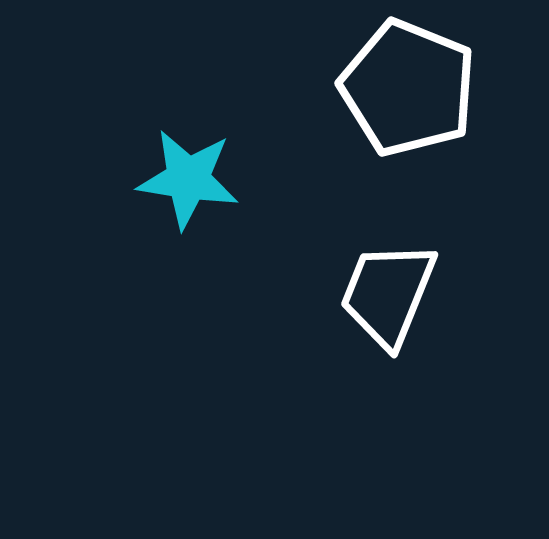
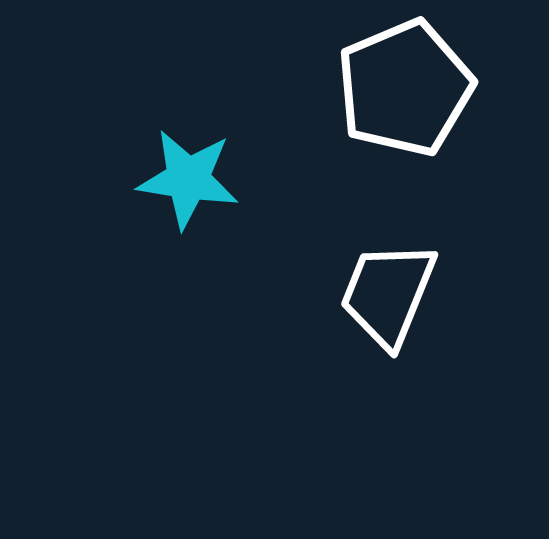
white pentagon: moved 3 px left; rotated 27 degrees clockwise
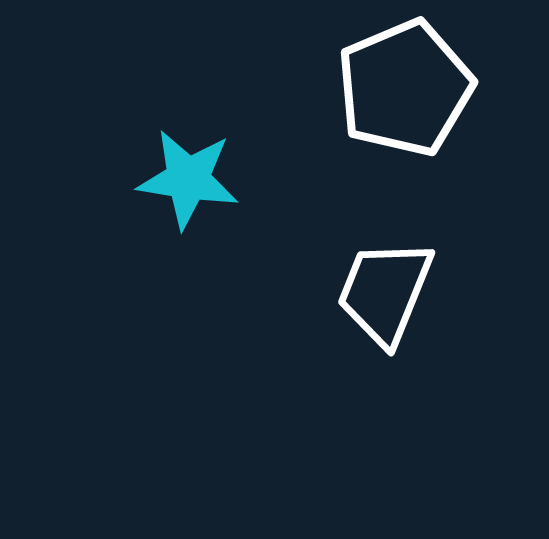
white trapezoid: moved 3 px left, 2 px up
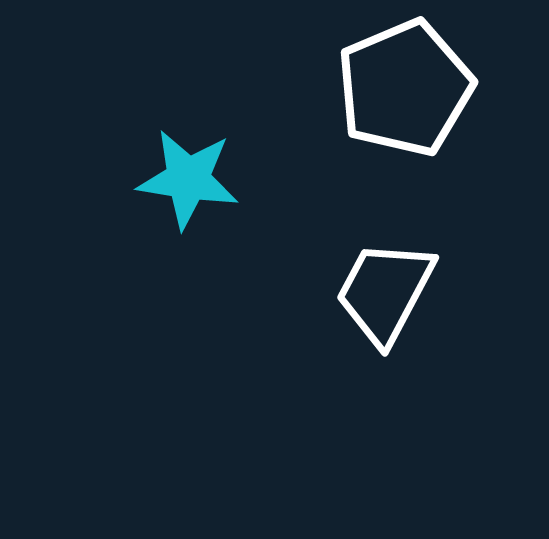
white trapezoid: rotated 6 degrees clockwise
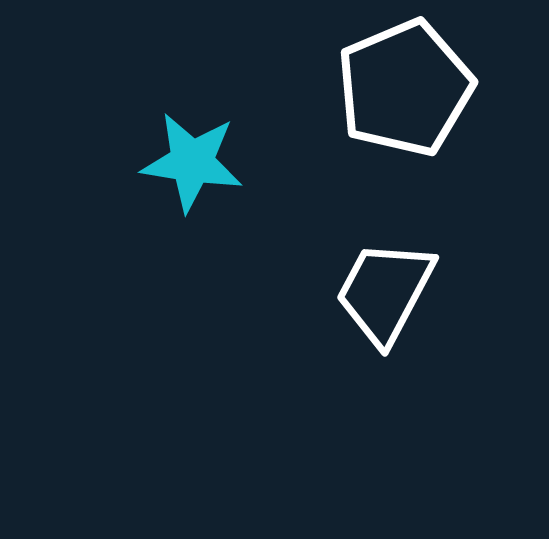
cyan star: moved 4 px right, 17 px up
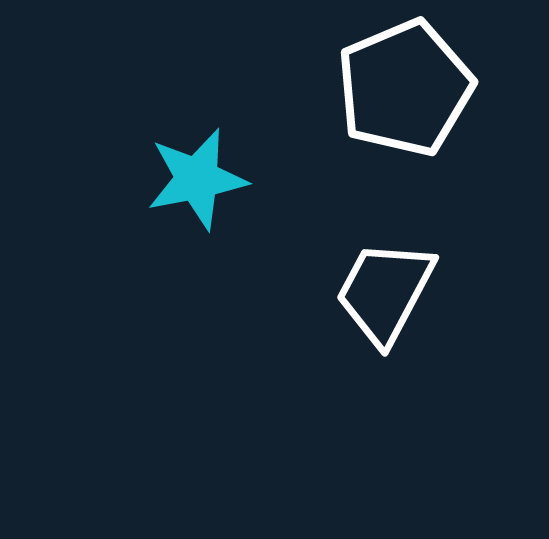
cyan star: moved 5 px right, 17 px down; rotated 20 degrees counterclockwise
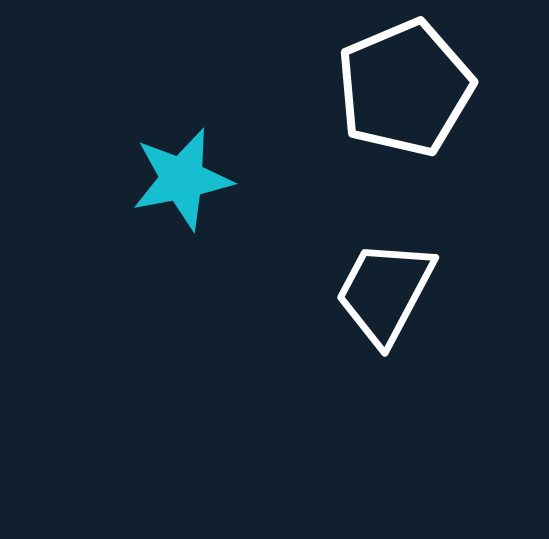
cyan star: moved 15 px left
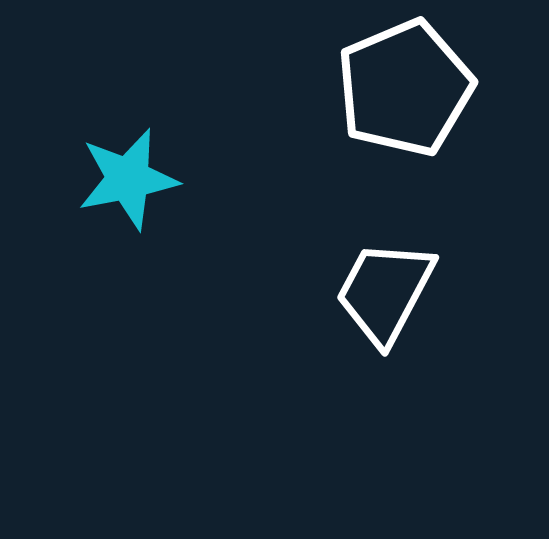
cyan star: moved 54 px left
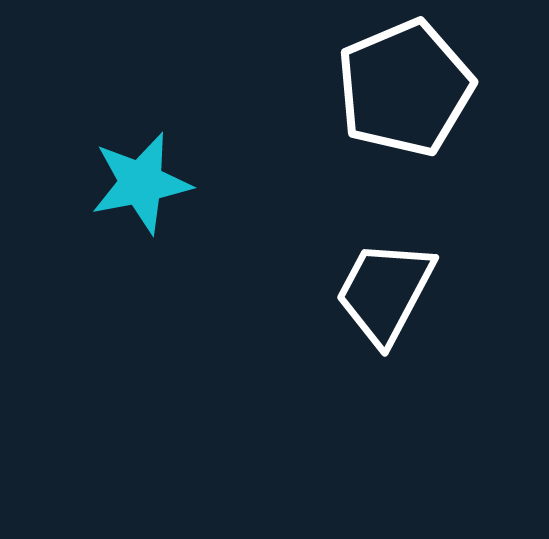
cyan star: moved 13 px right, 4 px down
